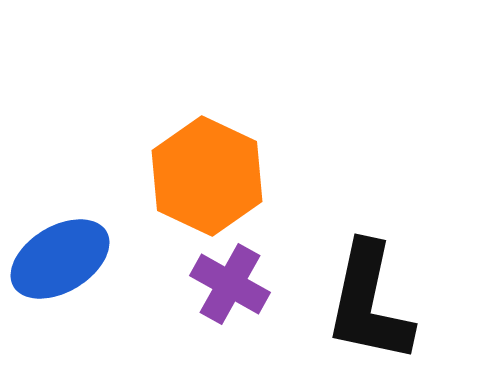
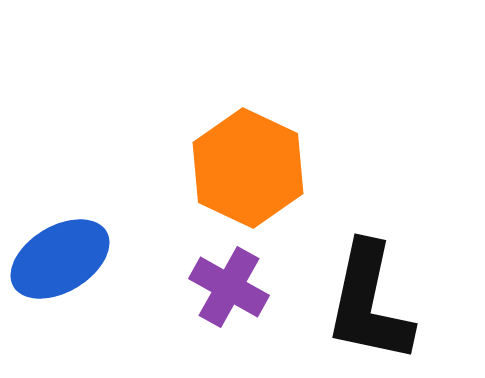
orange hexagon: moved 41 px right, 8 px up
purple cross: moved 1 px left, 3 px down
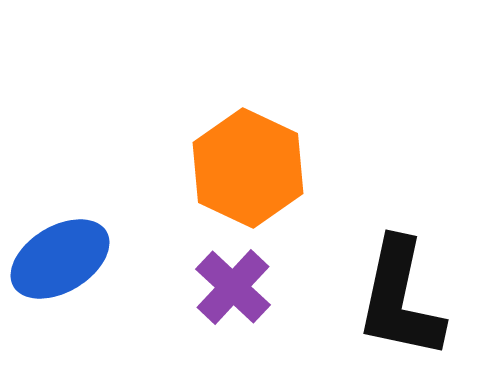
purple cross: moved 4 px right; rotated 14 degrees clockwise
black L-shape: moved 31 px right, 4 px up
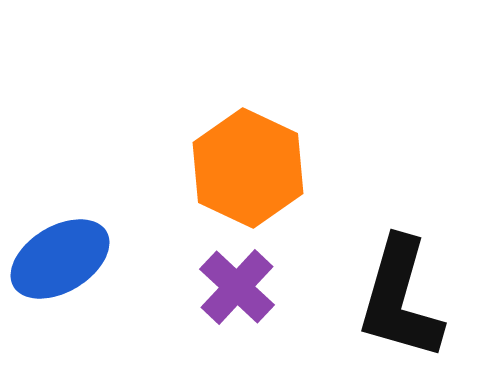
purple cross: moved 4 px right
black L-shape: rotated 4 degrees clockwise
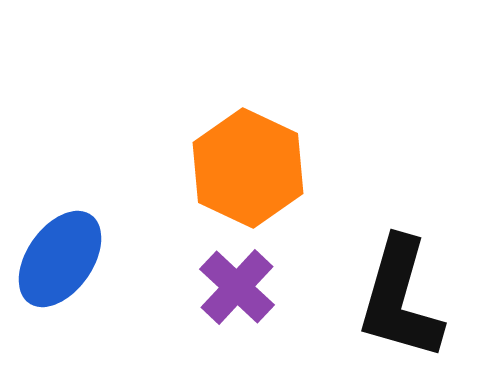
blue ellipse: rotated 24 degrees counterclockwise
